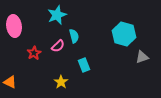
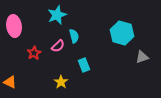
cyan hexagon: moved 2 px left, 1 px up
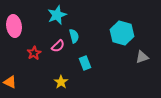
cyan rectangle: moved 1 px right, 2 px up
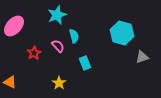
pink ellipse: rotated 50 degrees clockwise
pink semicircle: rotated 88 degrees counterclockwise
yellow star: moved 2 px left, 1 px down
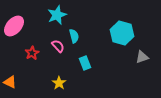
red star: moved 2 px left
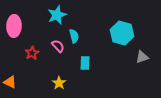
pink ellipse: rotated 40 degrees counterclockwise
cyan rectangle: rotated 24 degrees clockwise
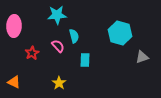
cyan star: rotated 18 degrees clockwise
cyan hexagon: moved 2 px left
cyan rectangle: moved 3 px up
orange triangle: moved 4 px right
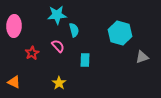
cyan semicircle: moved 6 px up
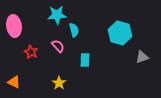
pink ellipse: rotated 10 degrees counterclockwise
red star: moved 1 px left, 1 px up; rotated 16 degrees counterclockwise
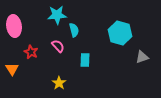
orange triangle: moved 2 px left, 13 px up; rotated 32 degrees clockwise
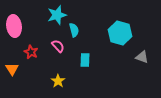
cyan star: rotated 12 degrees counterclockwise
gray triangle: rotated 40 degrees clockwise
yellow star: moved 1 px left, 2 px up
